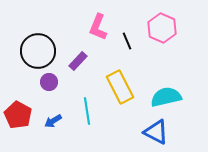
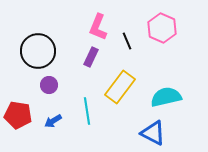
purple rectangle: moved 13 px right, 4 px up; rotated 18 degrees counterclockwise
purple circle: moved 3 px down
yellow rectangle: rotated 64 degrees clockwise
red pentagon: rotated 20 degrees counterclockwise
blue triangle: moved 3 px left, 1 px down
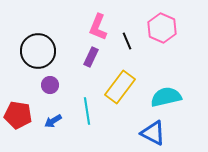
purple circle: moved 1 px right
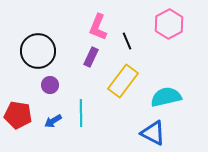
pink hexagon: moved 7 px right, 4 px up; rotated 8 degrees clockwise
yellow rectangle: moved 3 px right, 6 px up
cyan line: moved 6 px left, 2 px down; rotated 8 degrees clockwise
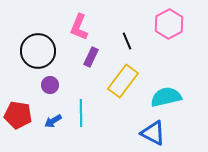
pink L-shape: moved 19 px left
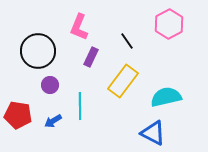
black line: rotated 12 degrees counterclockwise
cyan line: moved 1 px left, 7 px up
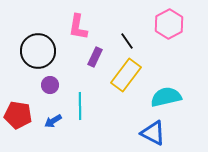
pink L-shape: moved 1 px left; rotated 12 degrees counterclockwise
purple rectangle: moved 4 px right
yellow rectangle: moved 3 px right, 6 px up
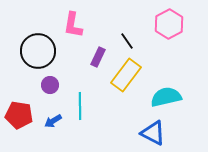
pink L-shape: moved 5 px left, 2 px up
purple rectangle: moved 3 px right
red pentagon: moved 1 px right
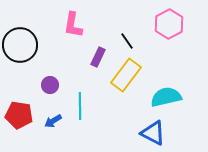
black circle: moved 18 px left, 6 px up
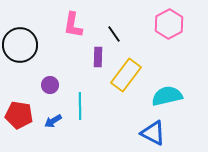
black line: moved 13 px left, 7 px up
purple rectangle: rotated 24 degrees counterclockwise
cyan semicircle: moved 1 px right, 1 px up
